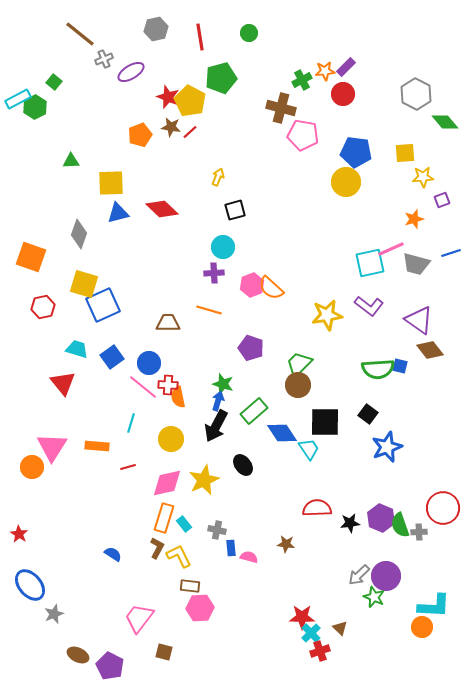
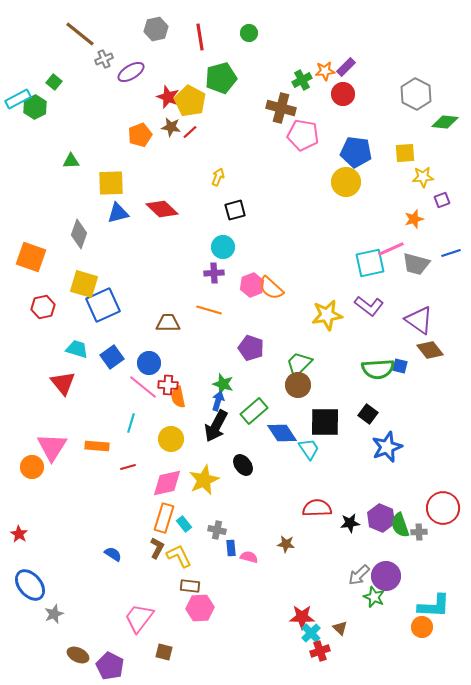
green diamond at (445, 122): rotated 44 degrees counterclockwise
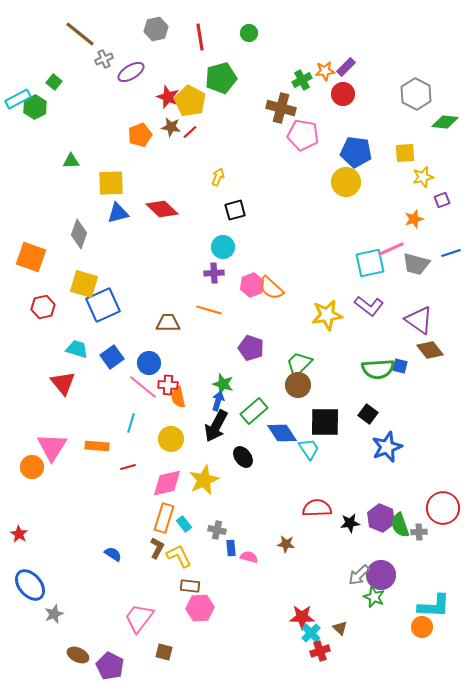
yellow star at (423, 177): rotated 10 degrees counterclockwise
black ellipse at (243, 465): moved 8 px up
purple circle at (386, 576): moved 5 px left, 1 px up
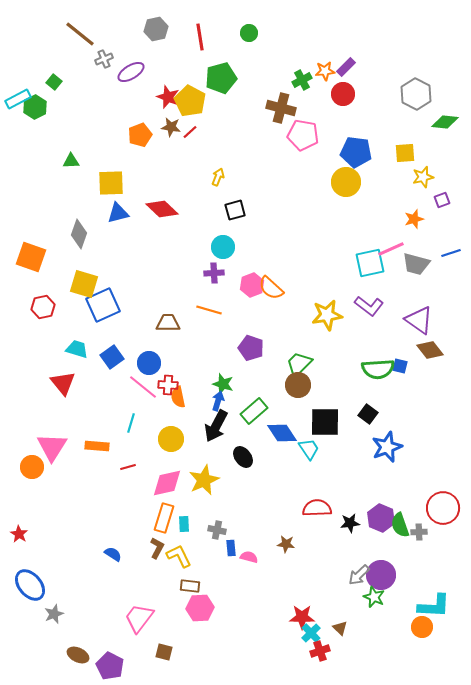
cyan rectangle at (184, 524): rotated 35 degrees clockwise
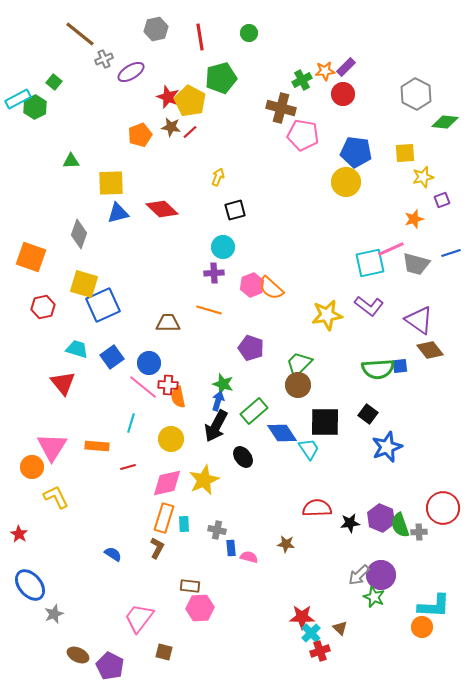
blue square at (400, 366): rotated 21 degrees counterclockwise
yellow L-shape at (179, 556): moved 123 px left, 59 px up
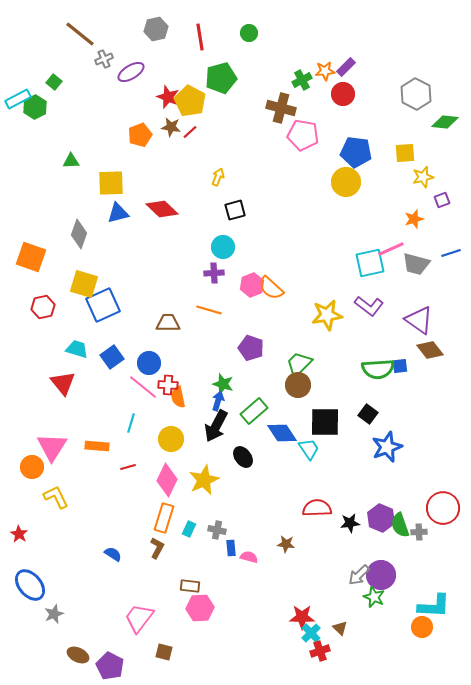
pink diamond at (167, 483): moved 3 px up; rotated 52 degrees counterclockwise
cyan rectangle at (184, 524): moved 5 px right, 5 px down; rotated 28 degrees clockwise
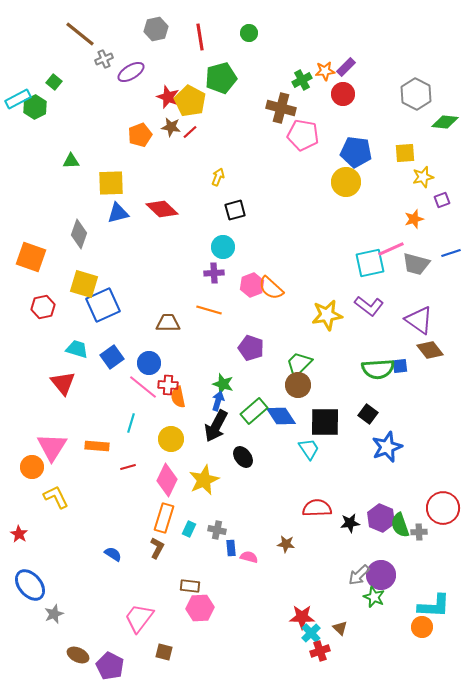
blue diamond at (282, 433): moved 1 px left, 17 px up
